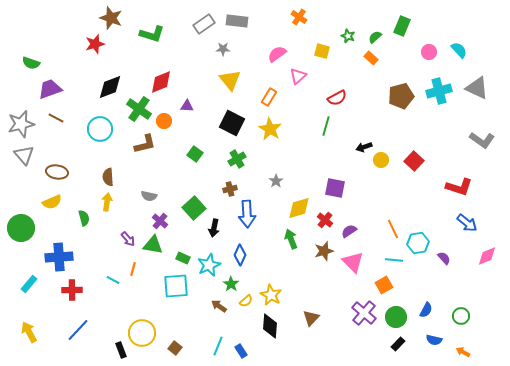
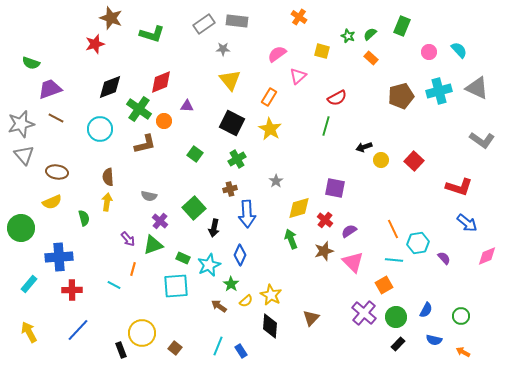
green semicircle at (375, 37): moved 5 px left, 3 px up
green triangle at (153, 245): rotated 30 degrees counterclockwise
cyan line at (113, 280): moved 1 px right, 5 px down
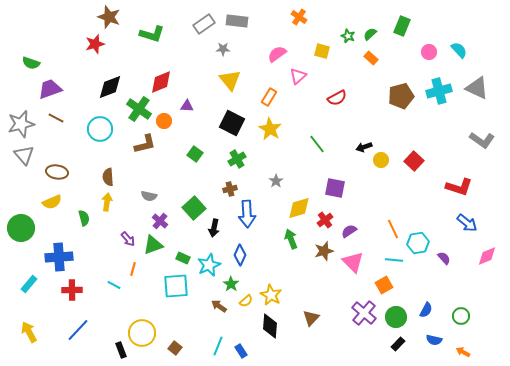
brown star at (111, 18): moved 2 px left, 1 px up
green line at (326, 126): moved 9 px left, 18 px down; rotated 54 degrees counterclockwise
red cross at (325, 220): rotated 14 degrees clockwise
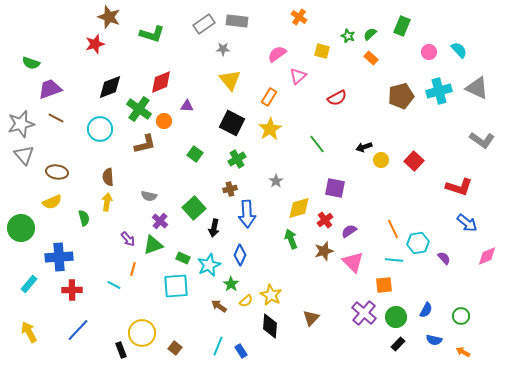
yellow star at (270, 129): rotated 10 degrees clockwise
orange square at (384, 285): rotated 24 degrees clockwise
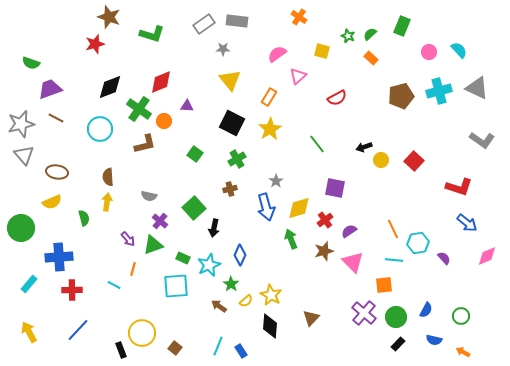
blue arrow at (247, 214): moved 19 px right, 7 px up; rotated 12 degrees counterclockwise
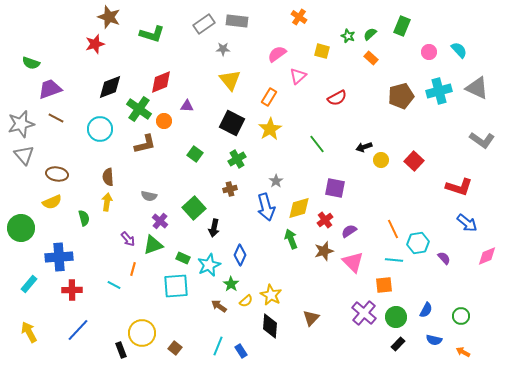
brown ellipse at (57, 172): moved 2 px down
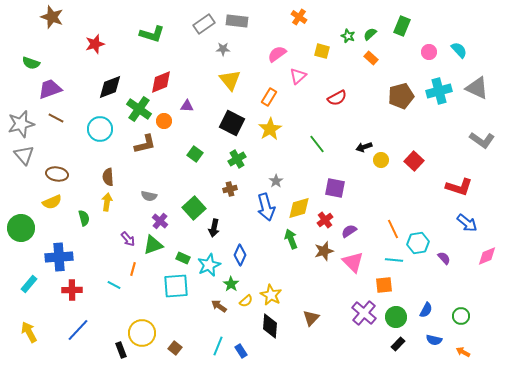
brown star at (109, 17): moved 57 px left
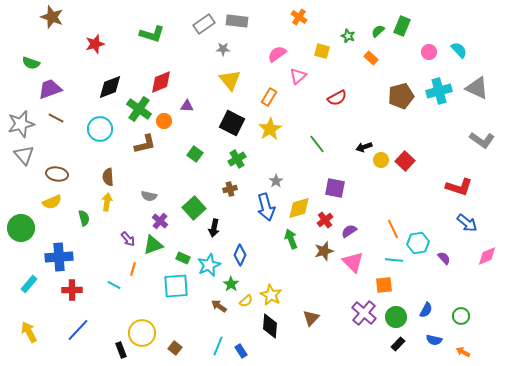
green semicircle at (370, 34): moved 8 px right, 3 px up
red square at (414, 161): moved 9 px left
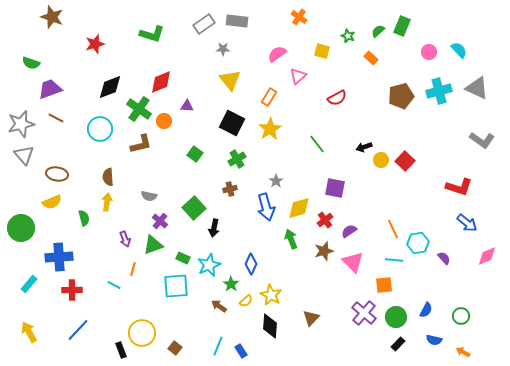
brown L-shape at (145, 144): moved 4 px left
purple arrow at (128, 239): moved 3 px left; rotated 21 degrees clockwise
blue diamond at (240, 255): moved 11 px right, 9 px down
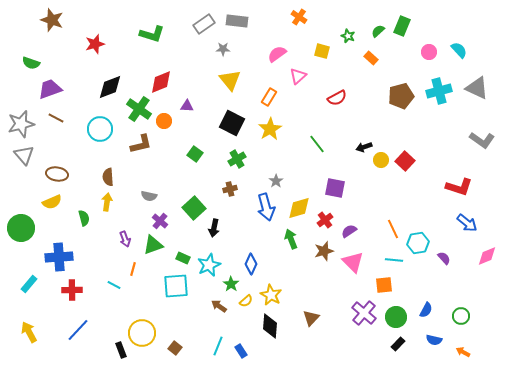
brown star at (52, 17): moved 3 px down
